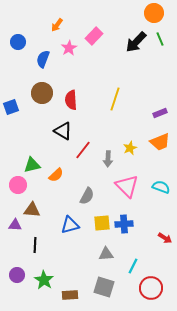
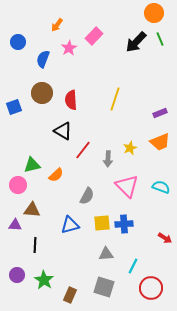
blue square: moved 3 px right
brown rectangle: rotated 63 degrees counterclockwise
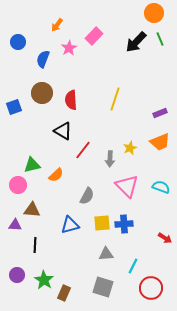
gray arrow: moved 2 px right
gray square: moved 1 px left
brown rectangle: moved 6 px left, 2 px up
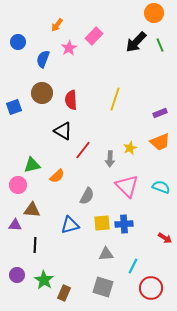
green line: moved 6 px down
orange semicircle: moved 1 px right, 1 px down
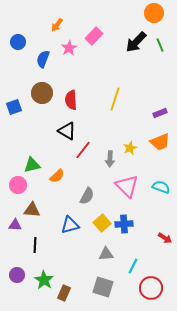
black triangle: moved 4 px right
yellow square: rotated 36 degrees counterclockwise
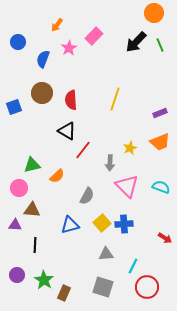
gray arrow: moved 4 px down
pink circle: moved 1 px right, 3 px down
red circle: moved 4 px left, 1 px up
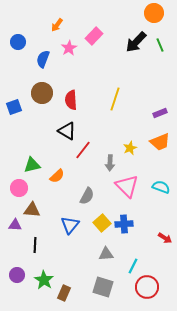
blue triangle: rotated 36 degrees counterclockwise
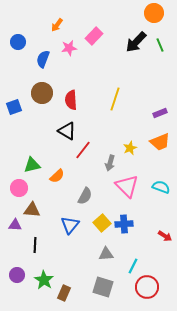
pink star: rotated 21 degrees clockwise
gray arrow: rotated 14 degrees clockwise
gray semicircle: moved 2 px left
red arrow: moved 2 px up
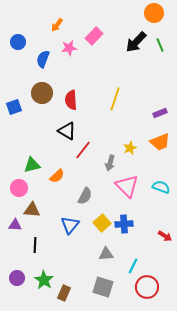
purple circle: moved 3 px down
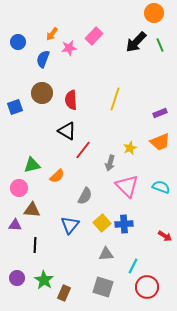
orange arrow: moved 5 px left, 9 px down
blue square: moved 1 px right
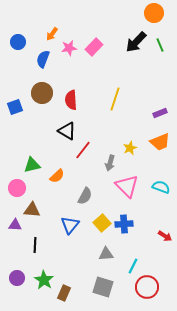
pink rectangle: moved 11 px down
pink circle: moved 2 px left
